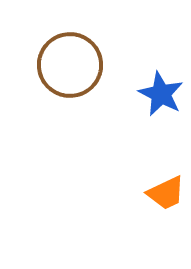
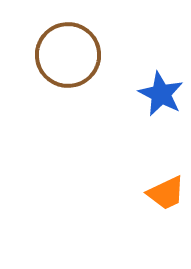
brown circle: moved 2 px left, 10 px up
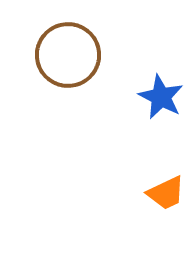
blue star: moved 3 px down
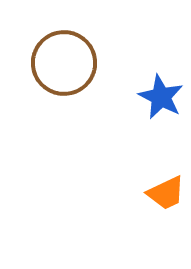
brown circle: moved 4 px left, 8 px down
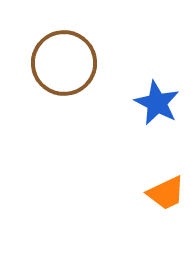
blue star: moved 4 px left, 6 px down
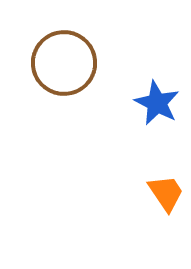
orange trapezoid: rotated 99 degrees counterclockwise
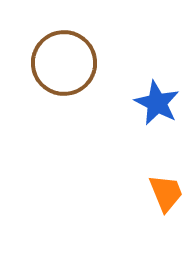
orange trapezoid: rotated 12 degrees clockwise
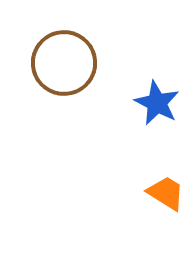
orange trapezoid: rotated 36 degrees counterclockwise
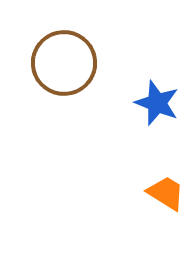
blue star: rotated 6 degrees counterclockwise
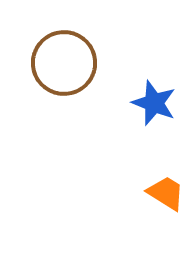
blue star: moved 3 px left
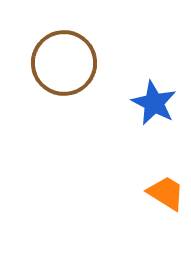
blue star: rotated 6 degrees clockwise
